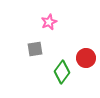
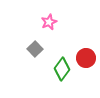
gray square: rotated 35 degrees counterclockwise
green diamond: moved 3 px up
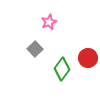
red circle: moved 2 px right
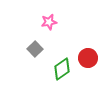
pink star: rotated 14 degrees clockwise
green diamond: rotated 20 degrees clockwise
